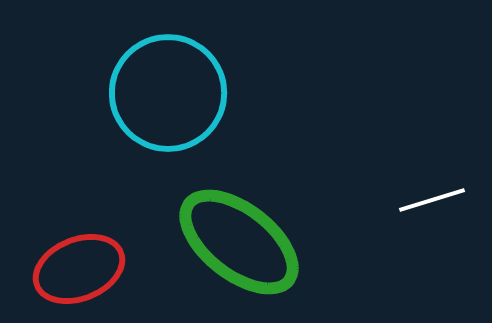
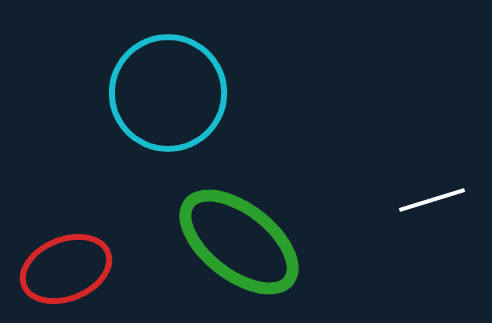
red ellipse: moved 13 px left
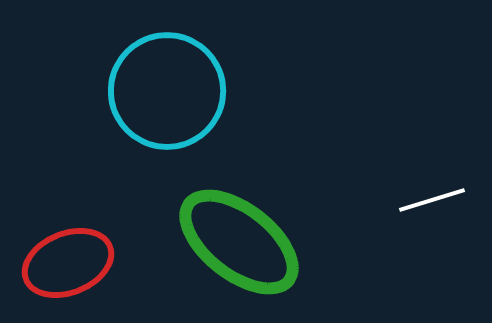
cyan circle: moved 1 px left, 2 px up
red ellipse: moved 2 px right, 6 px up
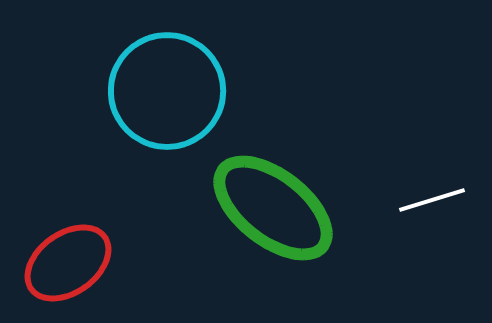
green ellipse: moved 34 px right, 34 px up
red ellipse: rotated 14 degrees counterclockwise
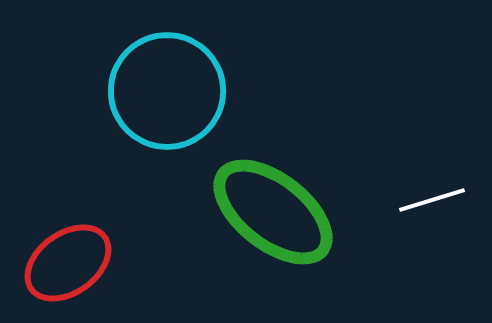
green ellipse: moved 4 px down
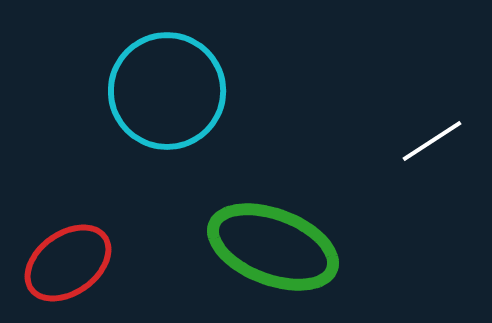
white line: moved 59 px up; rotated 16 degrees counterclockwise
green ellipse: moved 35 px down; rotated 17 degrees counterclockwise
